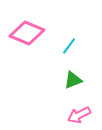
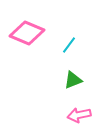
cyan line: moved 1 px up
pink arrow: rotated 15 degrees clockwise
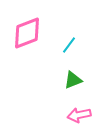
pink diamond: rotated 44 degrees counterclockwise
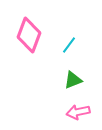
pink diamond: moved 2 px right, 2 px down; rotated 48 degrees counterclockwise
pink arrow: moved 1 px left, 3 px up
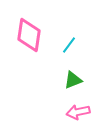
pink diamond: rotated 12 degrees counterclockwise
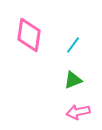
cyan line: moved 4 px right
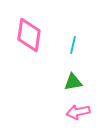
cyan line: rotated 24 degrees counterclockwise
green triangle: moved 2 px down; rotated 12 degrees clockwise
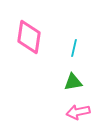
pink diamond: moved 2 px down
cyan line: moved 1 px right, 3 px down
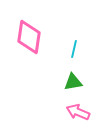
cyan line: moved 1 px down
pink arrow: rotated 35 degrees clockwise
